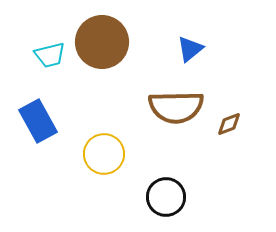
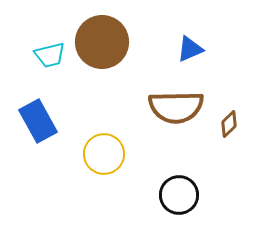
blue triangle: rotated 16 degrees clockwise
brown diamond: rotated 24 degrees counterclockwise
black circle: moved 13 px right, 2 px up
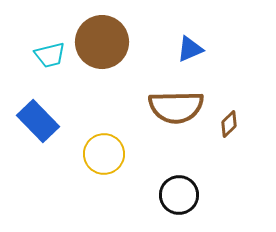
blue rectangle: rotated 15 degrees counterclockwise
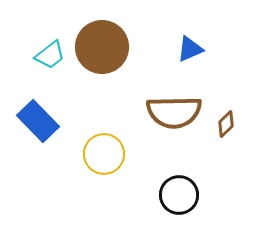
brown circle: moved 5 px down
cyan trapezoid: rotated 24 degrees counterclockwise
brown semicircle: moved 2 px left, 5 px down
brown diamond: moved 3 px left
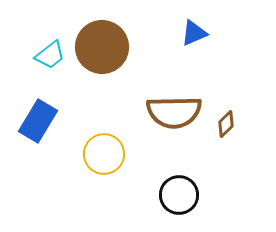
blue triangle: moved 4 px right, 16 px up
blue rectangle: rotated 75 degrees clockwise
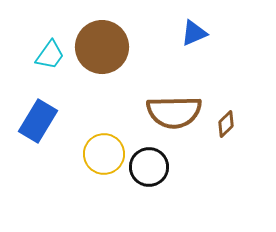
cyan trapezoid: rotated 16 degrees counterclockwise
black circle: moved 30 px left, 28 px up
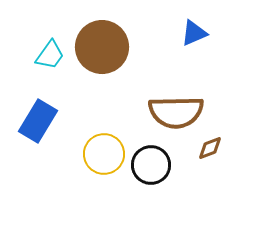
brown semicircle: moved 2 px right
brown diamond: moved 16 px left, 24 px down; rotated 24 degrees clockwise
black circle: moved 2 px right, 2 px up
